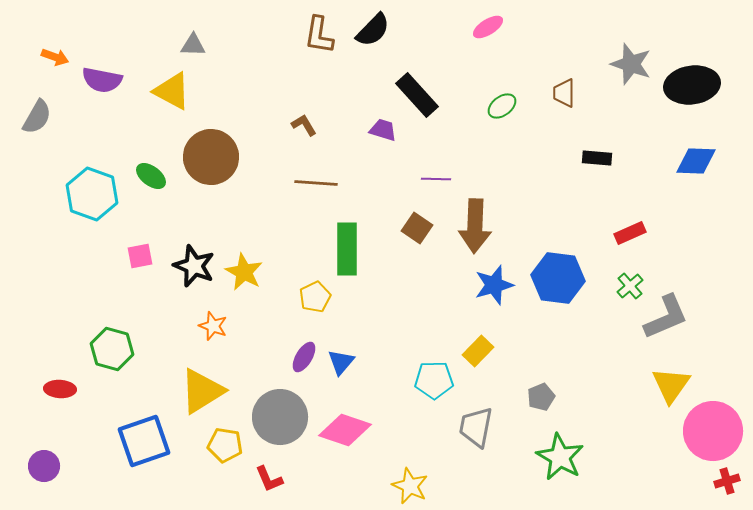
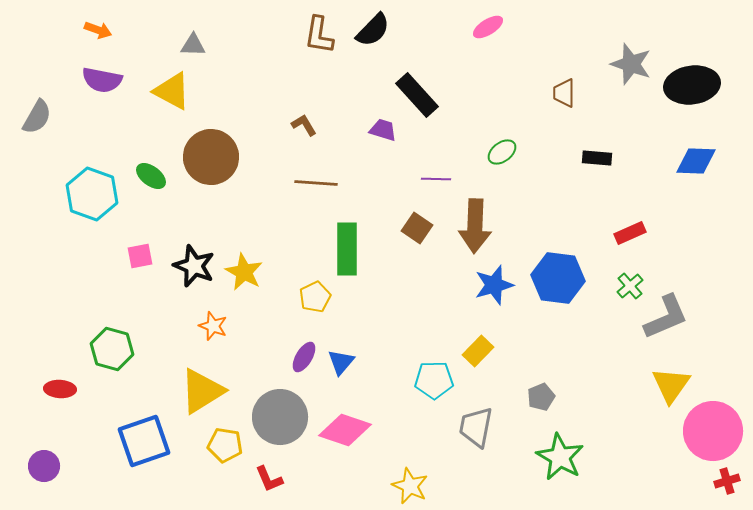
orange arrow at (55, 57): moved 43 px right, 27 px up
green ellipse at (502, 106): moved 46 px down
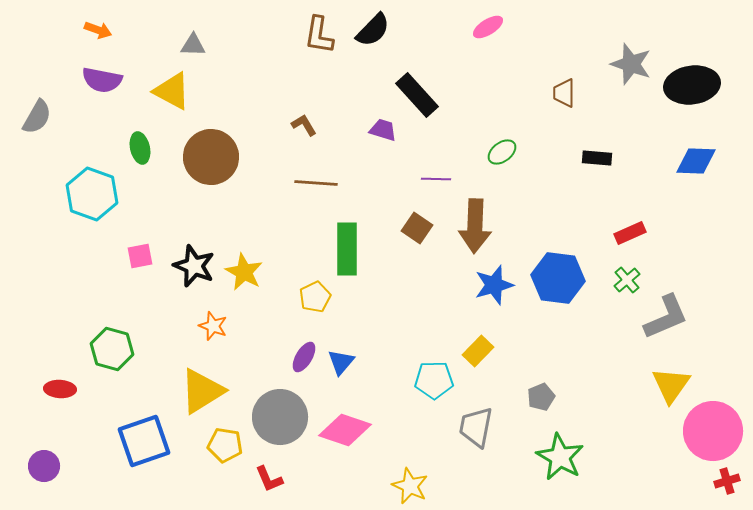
green ellipse at (151, 176): moved 11 px left, 28 px up; rotated 40 degrees clockwise
green cross at (630, 286): moved 3 px left, 6 px up
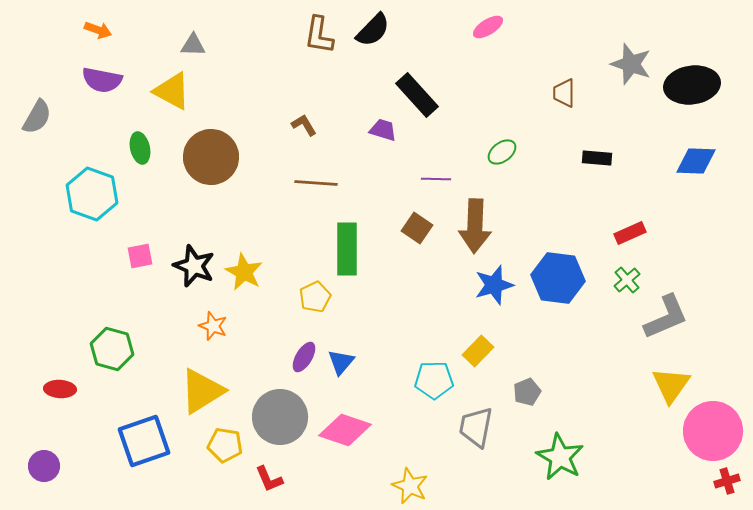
gray pentagon at (541, 397): moved 14 px left, 5 px up
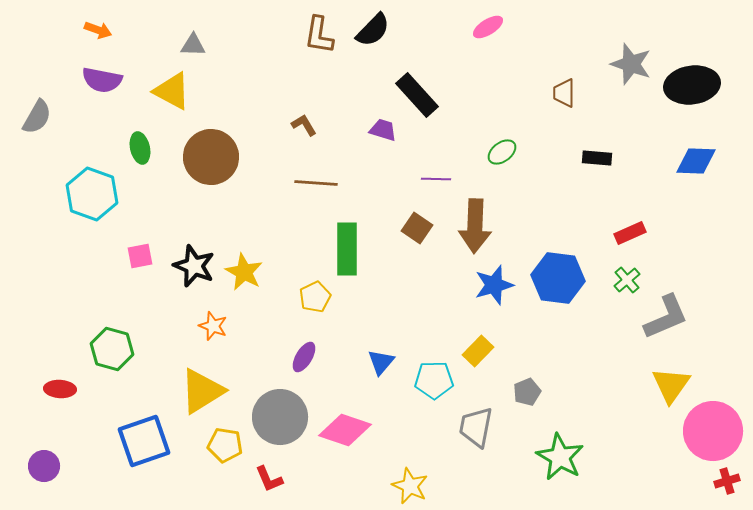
blue triangle at (341, 362): moved 40 px right
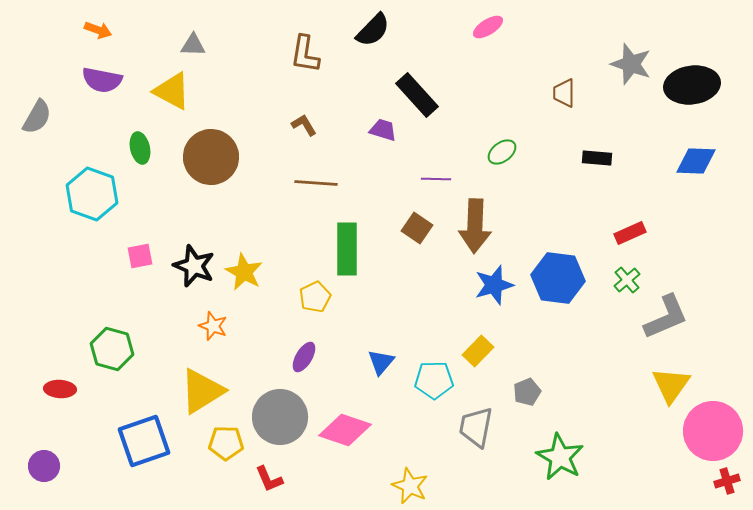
brown L-shape at (319, 35): moved 14 px left, 19 px down
yellow pentagon at (225, 445): moved 1 px right, 2 px up; rotated 8 degrees counterclockwise
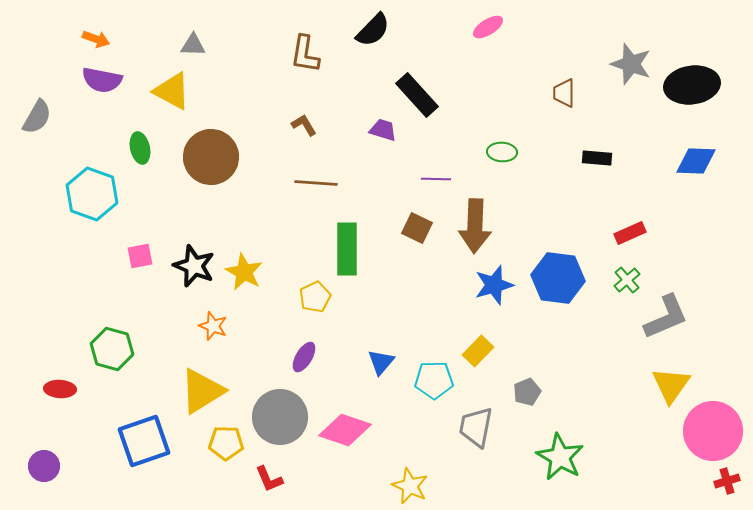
orange arrow at (98, 30): moved 2 px left, 9 px down
green ellipse at (502, 152): rotated 40 degrees clockwise
brown square at (417, 228): rotated 8 degrees counterclockwise
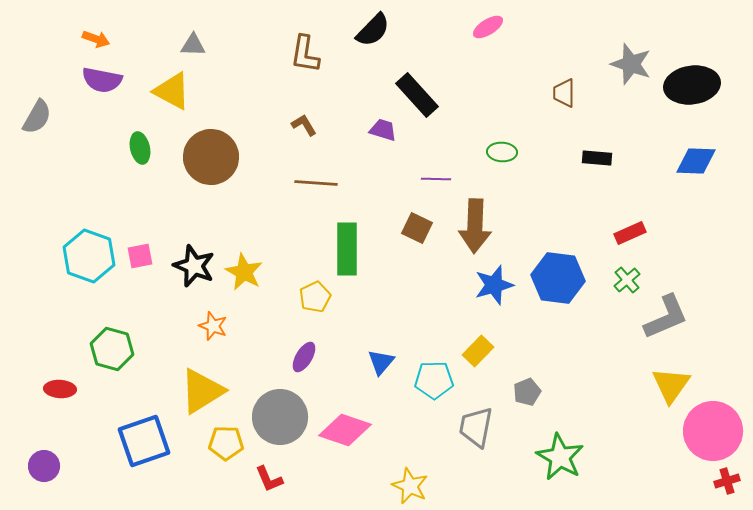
cyan hexagon at (92, 194): moved 3 px left, 62 px down
